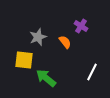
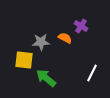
gray star: moved 3 px right, 5 px down; rotated 18 degrees clockwise
orange semicircle: moved 4 px up; rotated 24 degrees counterclockwise
white line: moved 1 px down
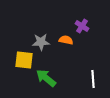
purple cross: moved 1 px right
orange semicircle: moved 1 px right, 2 px down; rotated 16 degrees counterclockwise
white line: moved 1 px right, 6 px down; rotated 30 degrees counterclockwise
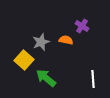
gray star: rotated 18 degrees counterclockwise
yellow square: rotated 36 degrees clockwise
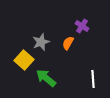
orange semicircle: moved 2 px right, 3 px down; rotated 72 degrees counterclockwise
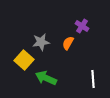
gray star: rotated 12 degrees clockwise
green arrow: rotated 15 degrees counterclockwise
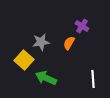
orange semicircle: moved 1 px right
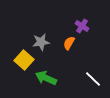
white line: rotated 42 degrees counterclockwise
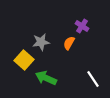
white line: rotated 12 degrees clockwise
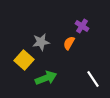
green arrow: rotated 135 degrees clockwise
